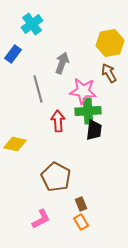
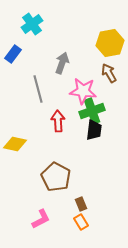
green cross: moved 4 px right; rotated 15 degrees counterclockwise
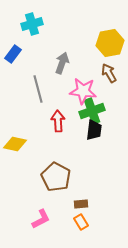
cyan cross: rotated 20 degrees clockwise
brown rectangle: rotated 72 degrees counterclockwise
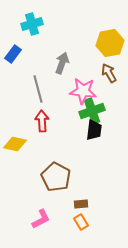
red arrow: moved 16 px left
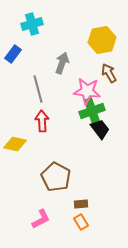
yellow hexagon: moved 8 px left, 3 px up
pink star: moved 4 px right
black trapezoid: moved 6 px right, 1 px up; rotated 45 degrees counterclockwise
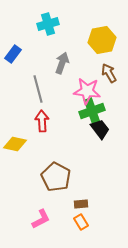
cyan cross: moved 16 px right
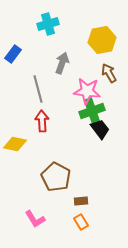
brown rectangle: moved 3 px up
pink L-shape: moved 6 px left; rotated 85 degrees clockwise
